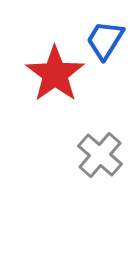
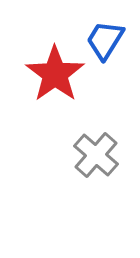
gray cross: moved 4 px left
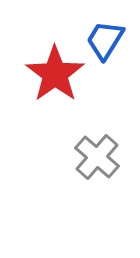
gray cross: moved 1 px right, 2 px down
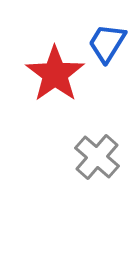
blue trapezoid: moved 2 px right, 3 px down
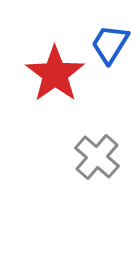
blue trapezoid: moved 3 px right, 1 px down
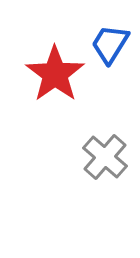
gray cross: moved 8 px right
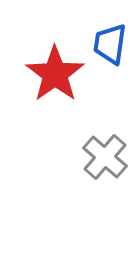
blue trapezoid: rotated 24 degrees counterclockwise
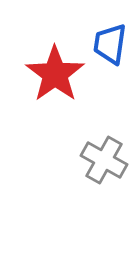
gray cross: moved 1 px left, 3 px down; rotated 12 degrees counterclockwise
